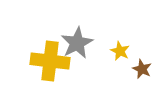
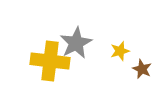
gray star: moved 1 px left
yellow star: rotated 30 degrees clockwise
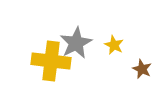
yellow star: moved 6 px left, 6 px up; rotated 30 degrees counterclockwise
yellow cross: moved 1 px right
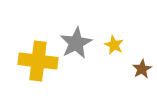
yellow cross: moved 13 px left
brown star: rotated 18 degrees clockwise
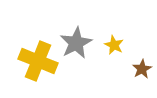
yellow cross: rotated 15 degrees clockwise
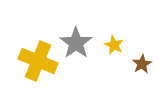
gray star: rotated 8 degrees counterclockwise
brown star: moved 5 px up
